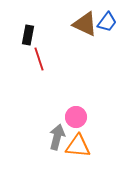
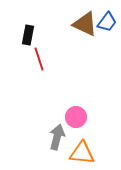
orange triangle: moved 4 px right, 7 px down
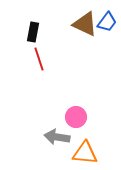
black rectangle: moved 5 px right, 3 px up
gray arrow: rotated 95 degrees counterclockwise
orange triangle: moved 3 px right
